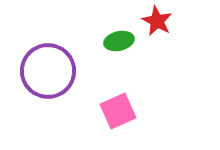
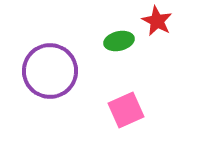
purple circle: moved 2 px right
pink square: moved 8 px right, 1 px up
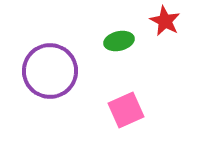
red star: moved 8 px right
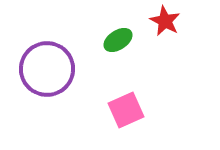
green ellipse: moved 1 px left, 1 px up; rotated 20 degrees counterclockwise
purple circle: moved 3 px left, 2 px up
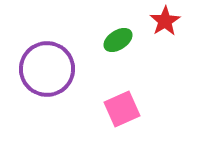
red star: rotated 12 degrees clockwise
pink square: moved 4 px left, 1 px up
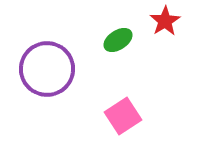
pink square: moved 1 px right, 7 px down; rotated 9 degrees counterclockwise
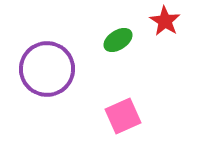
red star: rotated 8 degrees counterclockwise
pink square: rotated 9 degrees clockwise
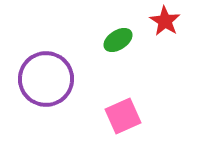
purple circle: moved 1 px left, 10 px down
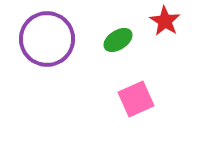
purple circle: moved 1 px right, 40 px up
pink square: moved 13 px right, 17 px up
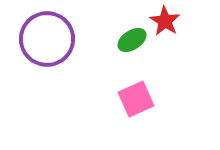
green ellipse: moved 14 px right
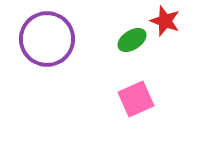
red star: rotated 12 degrees counterclockwise
